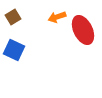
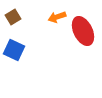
red ellipse: moved 1 px down
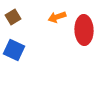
red ellipse: moved 1 px right, 1 px up; rotated 24 degrees clockwise
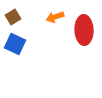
orange arrow: moved 2 px left
blue square: moved 1 px right, 6 px up
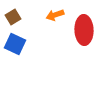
orange arrow: moved 2 px up
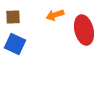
brown square: rotated 28 degrees clockwise
red ellipse: rotated 12 degrees counterclockwise
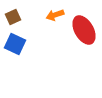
brown square: rotated 21 degrees counterclockwise
red ellipse: rotated 16 degrees counterclockwise
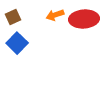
red ellipse: moved 11 px up; rotated 64 degrees counterclockwise
blue square: moved 2 px right, 1 px up; rotated 20 degrees clockwise
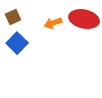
orange arrow: moved 2 px left, 8 px down
red ellipse: rotated 16 degrees clockwise
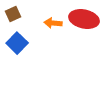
brown square: moved 3 px up
orange arrow: rotated 24 degrees clockwise
